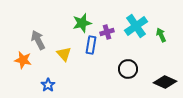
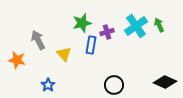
green arrow: moved 2 px left, 10 px up
orange star: moved 6 px left
black circle: moved 14 px left, 16 px down
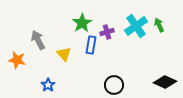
green star: rotated 18 degrees counterclockwise
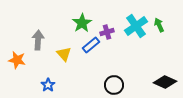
gray arrow: rotated 30 degrees clockwise
blue rectangle: rotated 42 degrees clockwise
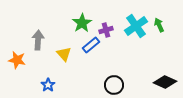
purple cross: moved 1 px left, 2 px up
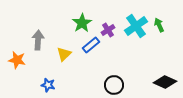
purple cross: moved 2 px right; rotated 16 degrees counterclockwise
yellow triangle: rotated 28 degrees clockwise
blue star: rotated 24 degrees counterclockwise
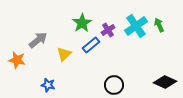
gray arrow: rotated 48 degrees clockwise
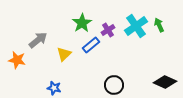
blue star: moved 6 px right, 3 px down
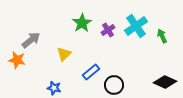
green arrow: moved 3 px right, 11 px down
gray arrow: moved 7 px left
blue rectangle: moved 27 px down
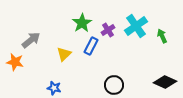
orange star: moved 2 px left, 2 px down
blue rectangle: moved 26 px up; rotated 24 degrees counterclockwise
